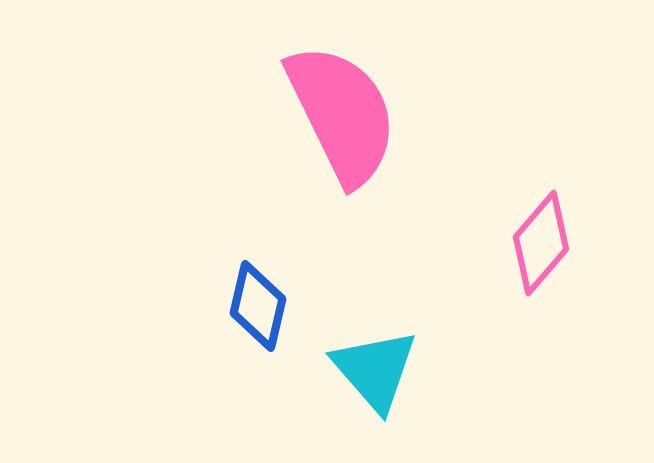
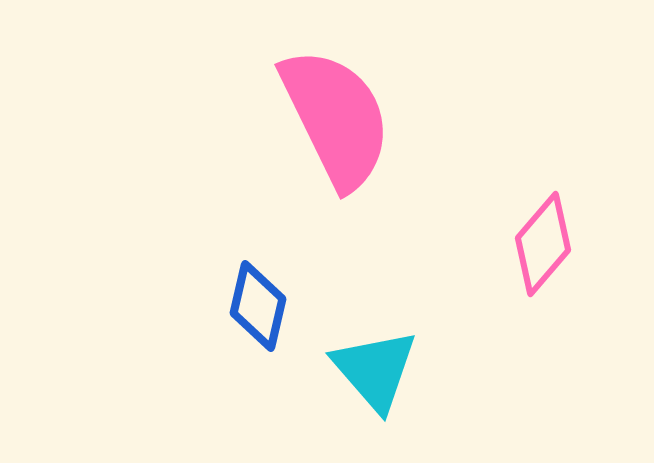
pink semicircle: moved 6 px left, 4 px down
pink diamond: moved 2 px right, 1 px down
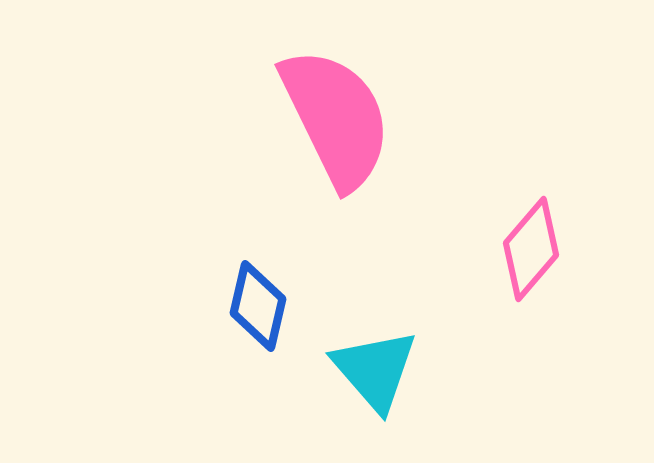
pink diamond: moved 12 px left, 5 px down
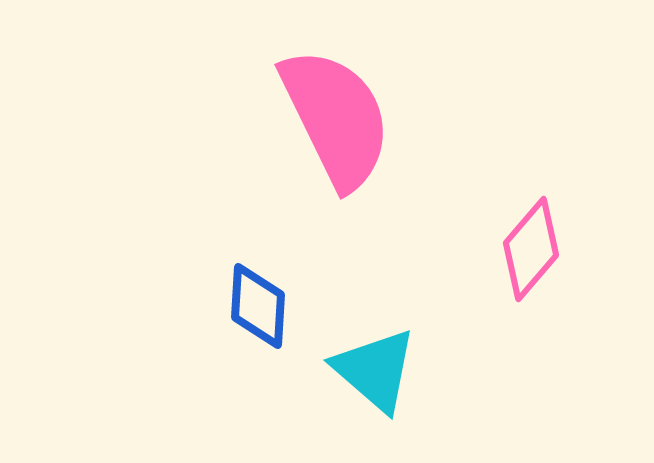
blue diamond: rotated 10 degrees counterclockwise
cyan triangle: rotated 8 degrees counterclockwise
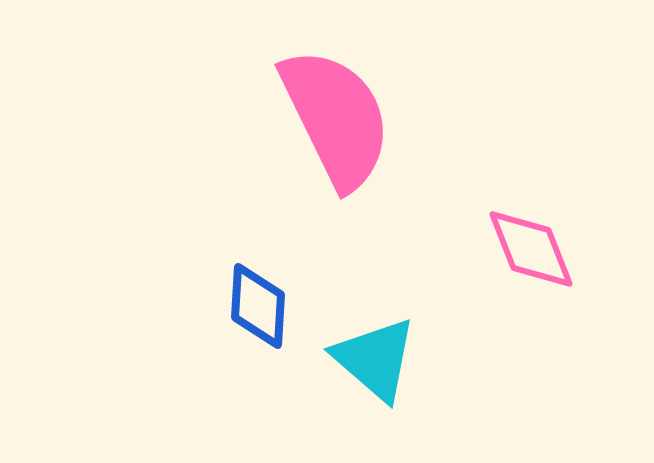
pink diamond: rotated 62 degrees counterclockwise
cyan triangle: moved 11 px up
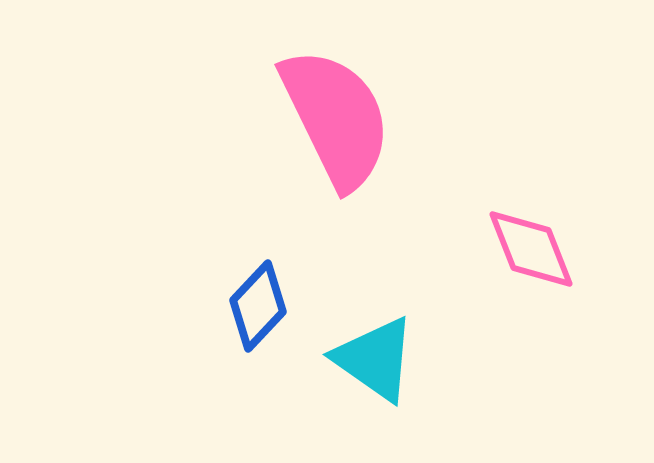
blue diamond: rotated 40 degrees clockwise
cyan triangle: rotated 6 degrees counterclockwise
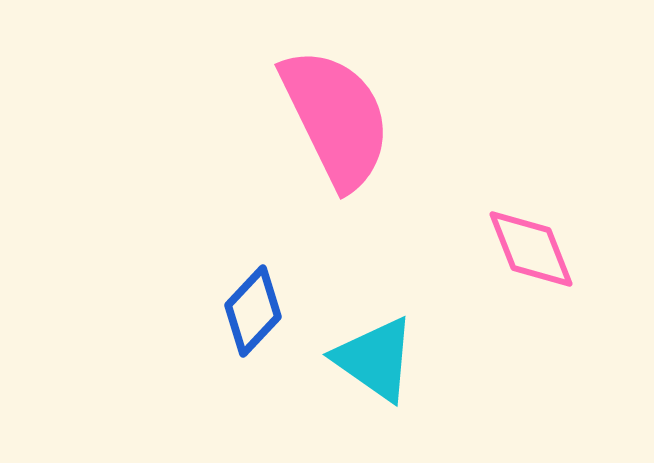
blue diamond: moved 5 px left, 5 px down
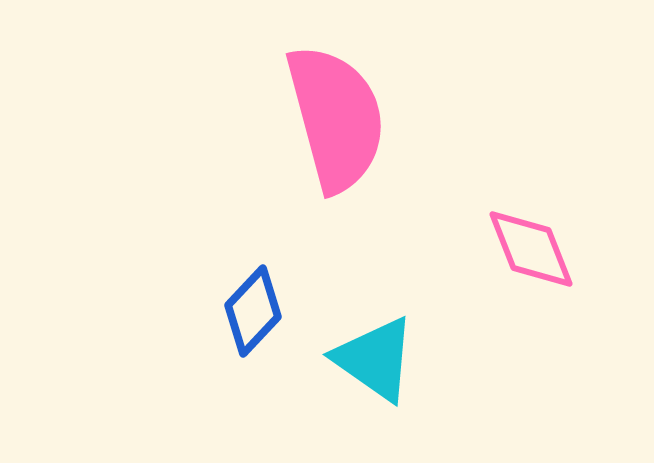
pink semicircle: rotated 11 degrees clockwise
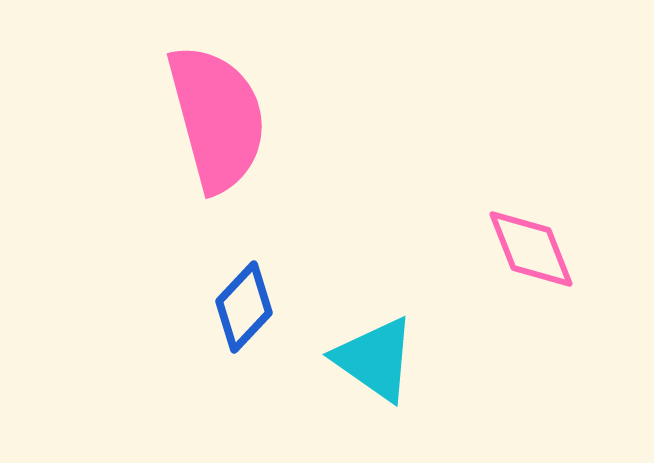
pink semicircle: moved 119 px left
blue diamond: moved 9 px left, 4 px up
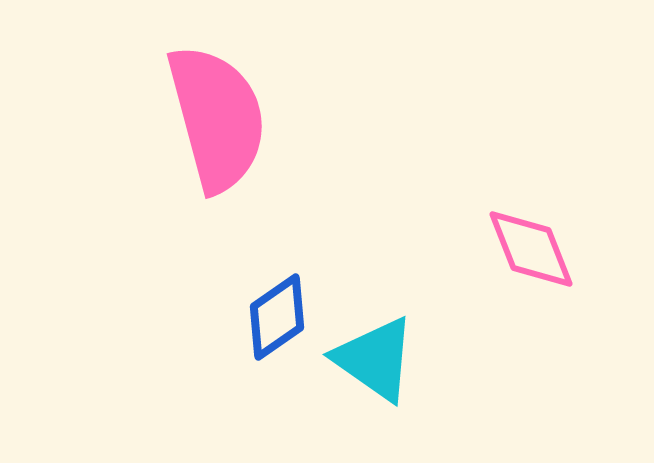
blue diamond: moved 33 px right, 10 px down; rotated 12 degrees clockwise
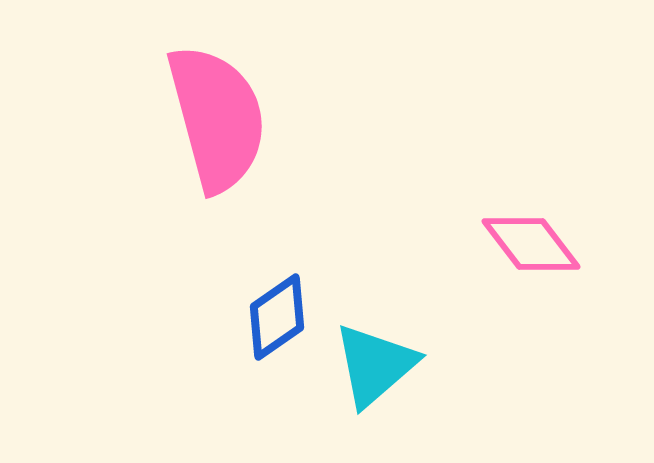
pink diamond: moved 5 px up; rotated 16 degrees counterclockwise
cyan triangle: moved 6 px down; rotated 44 degrees clockwise
